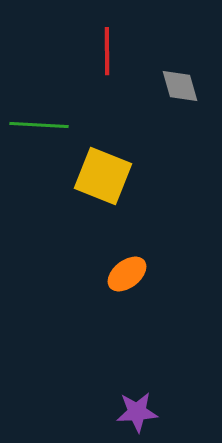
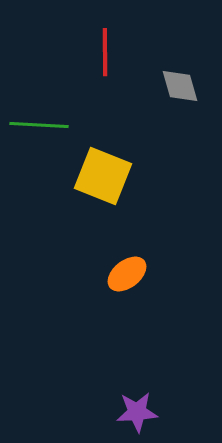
red line: moved 2 px left, 1 px down
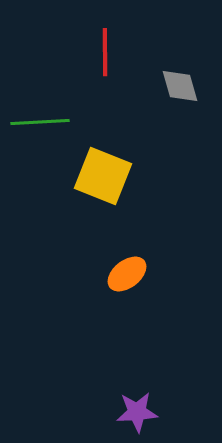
green line: moved 1 px right, 3 px up; rotated 6 degrees counterclockwise
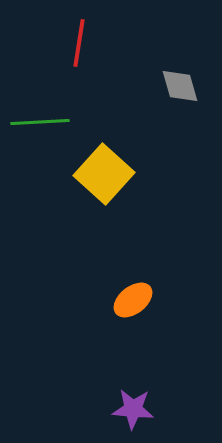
red line: moved 26 px left, 9 px up; rotated 9 degrees clockwise
yellow square: moved 1 px right, 2 px up; rotated 20 degrees clockwise
orange ellipse: moved 6 px right, 26 px down
purple star: moved 4 px left, 3 px up; rotated 9 degrees clockwise
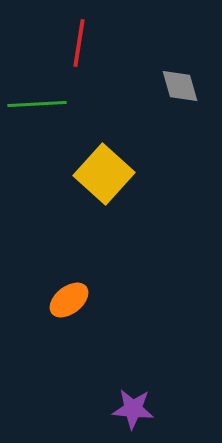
green line: moved 3 px left, 18 px up
orange ellipse: moved 64 px left
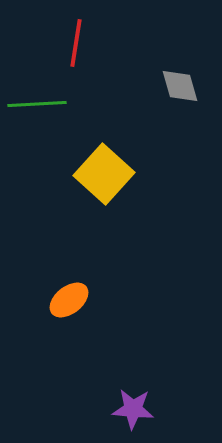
red line: moved 3 px left
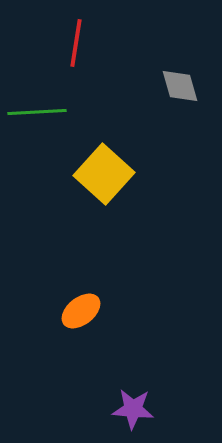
green line: moved 8 px down
orange ellipse: moved 12 px right, 11 px down
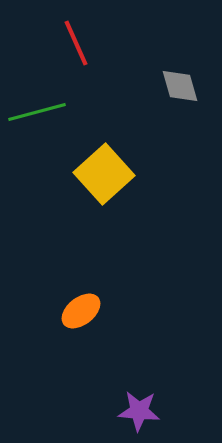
red line: rotated 33 degrees counterclockwise
green line: rotated 12 degrees counterclockwise
yellow square: rotated 6 degrees clockwise
purple star: moved 6 px right, 2 px down
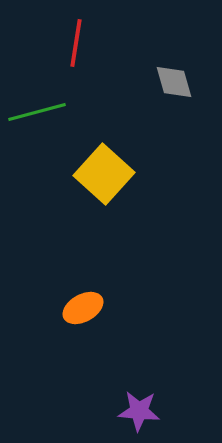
red line: rotated 33 degrees clockwise
gray diamond: moved 6 px left, 4 px up
yellow square: rotated 6 degrees counterclockwise
orange ellipse: moved 2 px right, 3 px up; rotated 9 degrees clockwise
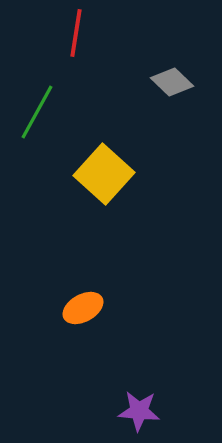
red line: moved 10 px up
gray diamond: moved 2 px left; rotated 30 degrees counterclockwise
green line: rotated 46 degrees counterclockwise
